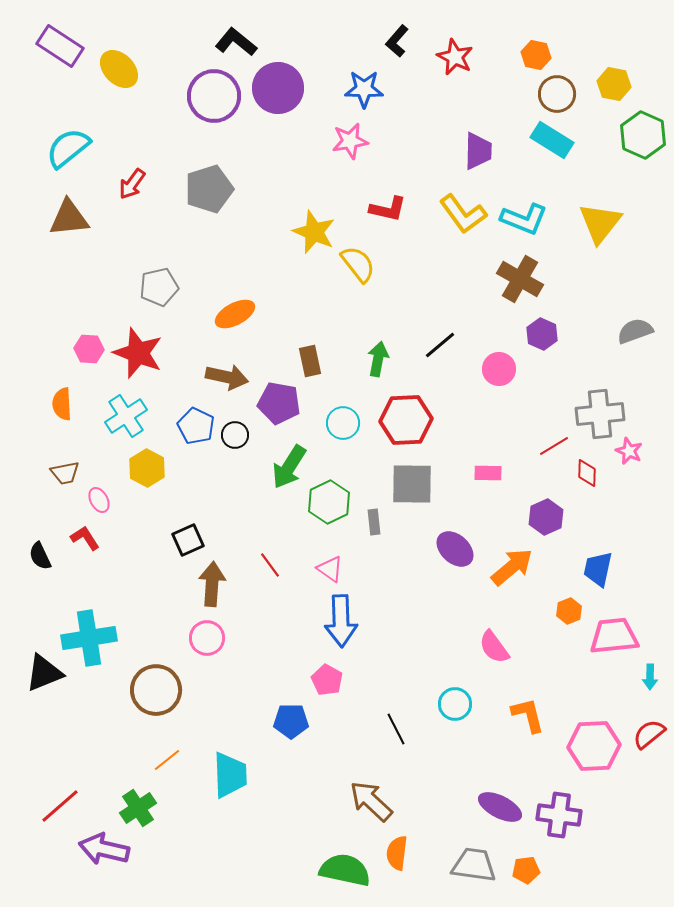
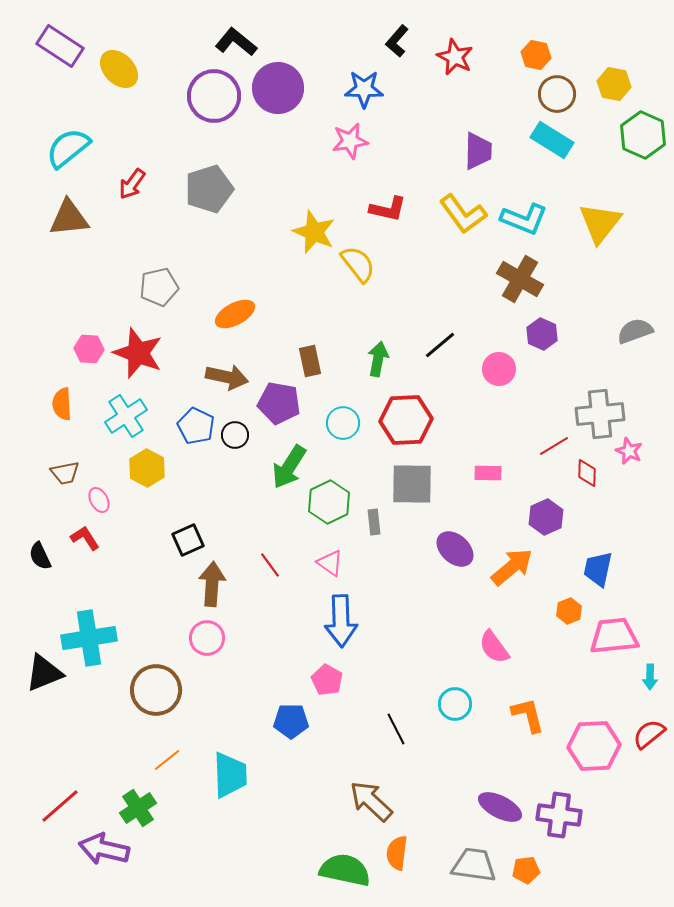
pink triangle at (330, 569): moved 6 px up
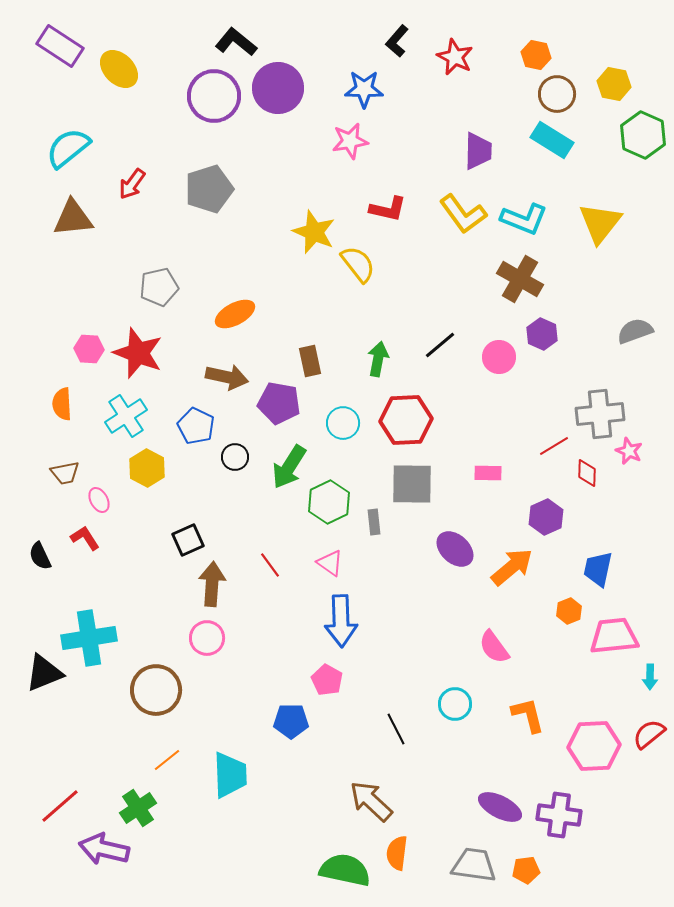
brown triangle at (69, 218): moved 4 px right
pink circle at (499, 369): moved 12 px up
black circle at (235, 435): moved 22 px down
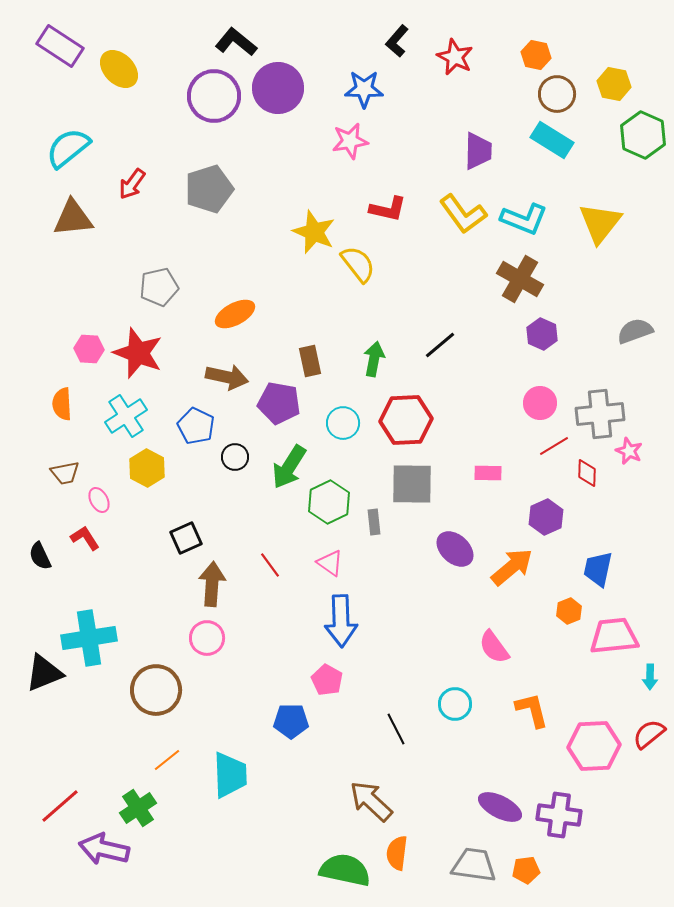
pink circle at (499, 357): moved 41 px right, 46 px down
green arrow at (378, 359): moved 4 px left
black square at (188, 540): moved 2 px left, 2 px up
orange L-shape at (528, 715): moved 4 px right, 5 px up
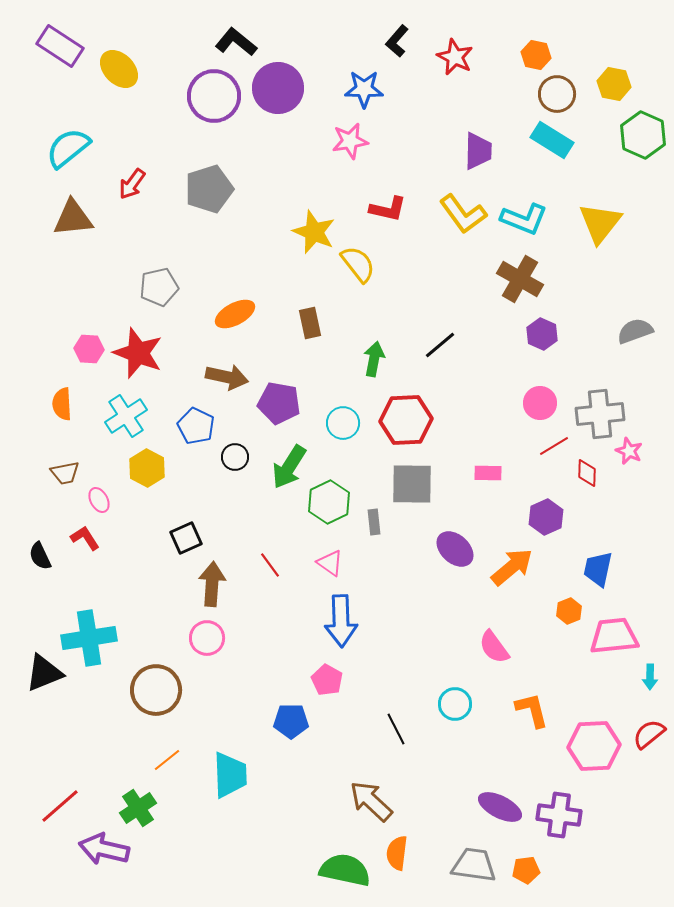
brown rectangle at (310, 361): moved 38 px up
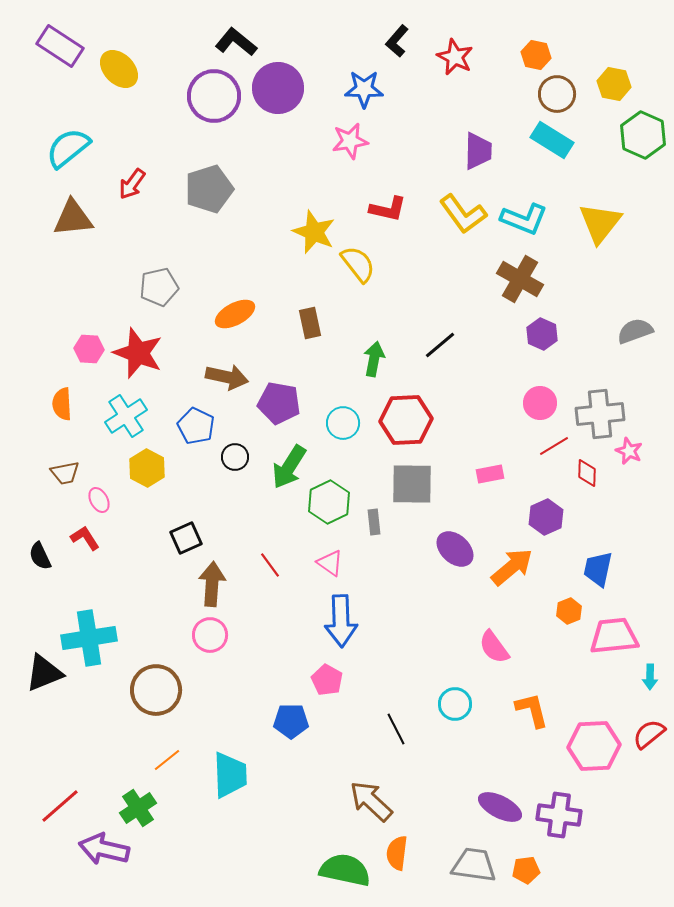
pink rectangle at (488, 473): moved 2 px right, 1 px down; rotated 12 degrees counterclockwise
pink circle at (207, 638): moved 3 px right, 3 px up
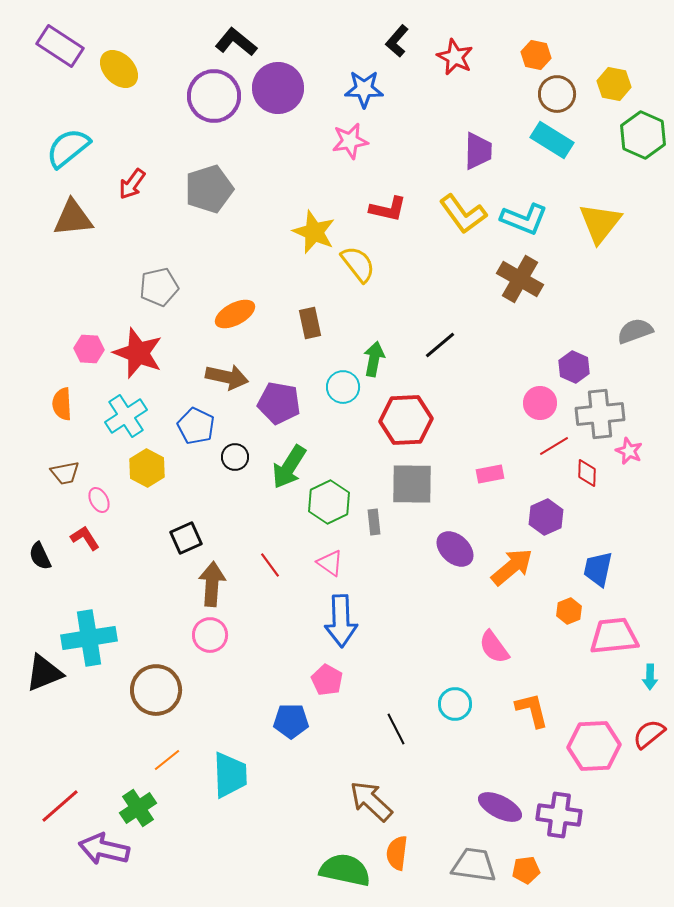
purple hexagon at (542, 334): moved 32 px right, 33 px down
cyan circle at (343, 423): moved 36 px up
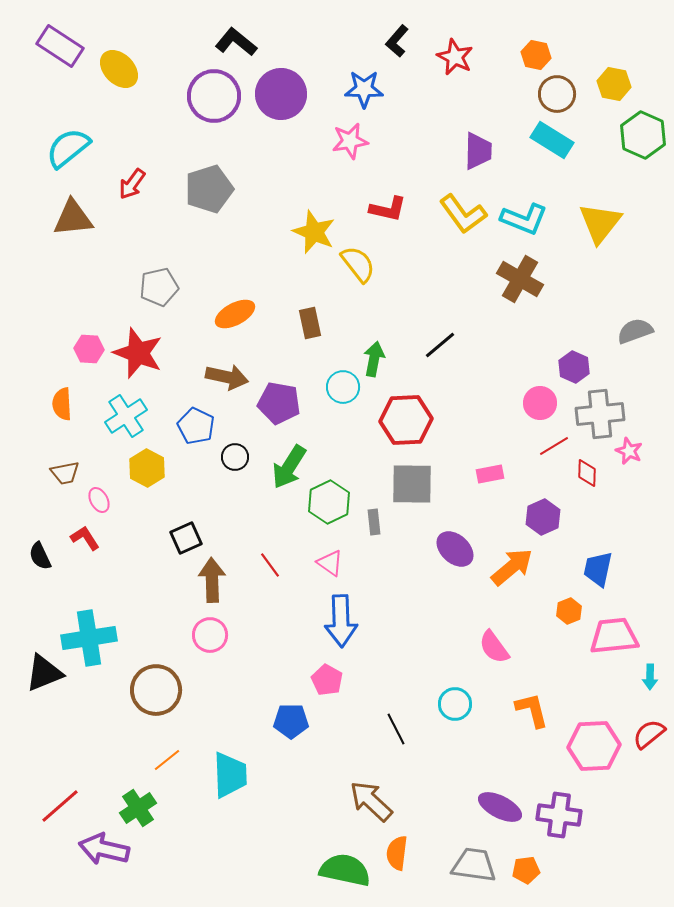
purple circle at (278, 88): moved 3 px right, 6 px down
purple hexagon at (546, 517): moved 3 px left
brown arrow at (212, 584): moved 4 px up; rotated 6 degrees counterclockwise
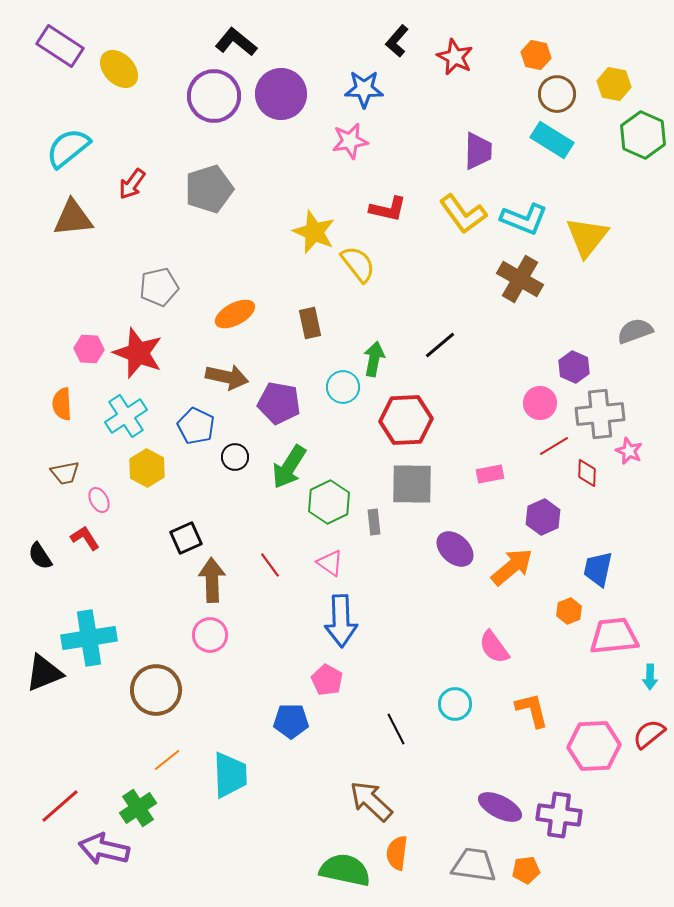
yellow triangle at (600, 223): moved 13 px left, 14 px down
black semicircle at (40, 556): rotated 8 degrees counterclockwise
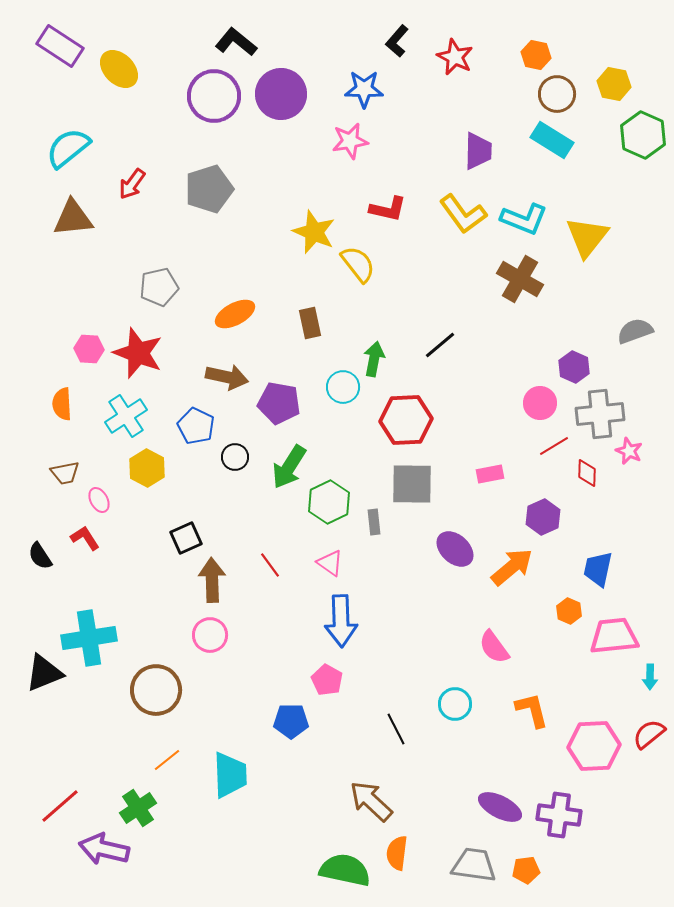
orange hexagon at (569, 611): rotated 15 degrees counterclockwise
